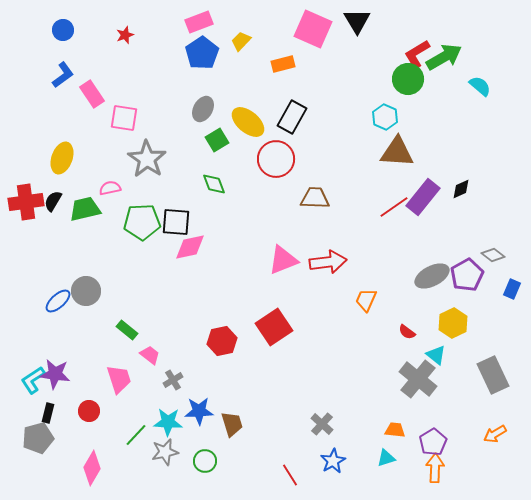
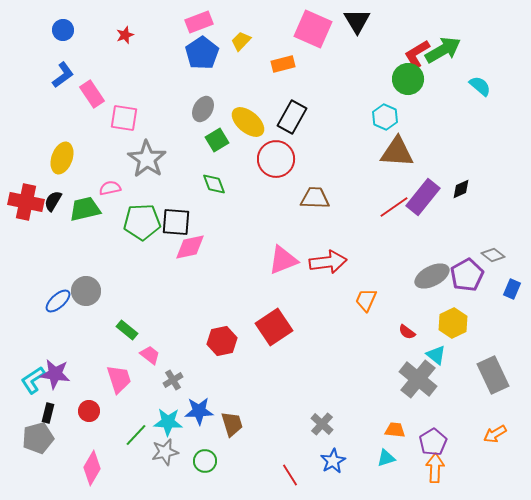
green arrow at (444, 57): moved 1 px left, 7 px up
red cross at (26, 202): rotated 20 degrees clockwise
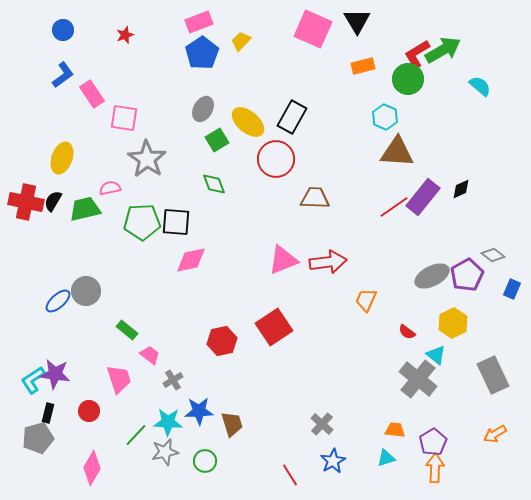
orange rectangle at (283, 64): moved 80 px right, 2 px down
pink diamond at (190, 247): moved 1 px right, 13 px down
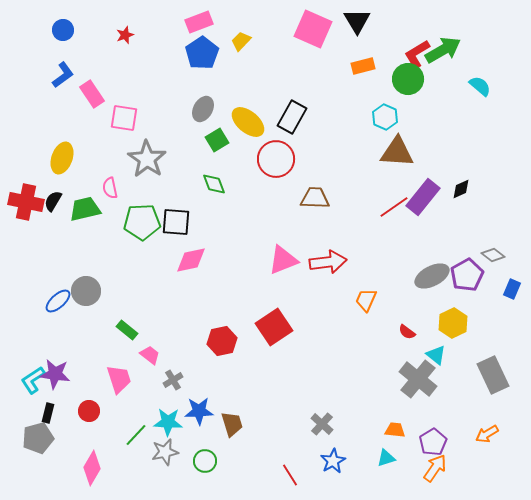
pink semicircle at (110, 188): rotated 90 degrees counterclockwise
orange arrow at (495, 434): moved 8 px left
orange arrow at (435, 468): rotated 32 degrees clockwise
